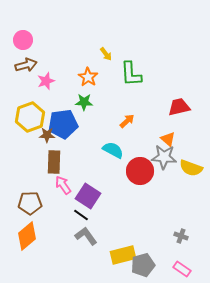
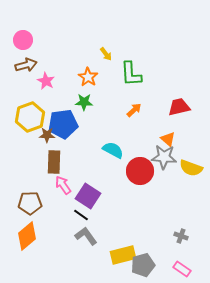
pink star: rotated 24 degrees counterclockwise
orange arrow: moved 7 px right, 11 px up
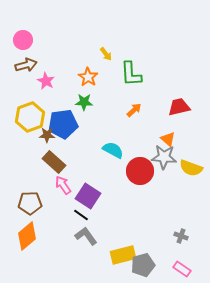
brown rectangle: rotated 50 degrees counterclockwise
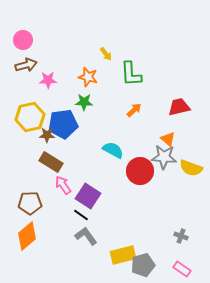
orange star: rotated 18 degrees counterclockwise
pink star: moved 2 px right, 1 px up; rotated 30 degrees counterclockwise
yellow hexagon: rotated 8 degrees clockwise
brown rectangle: moved 3 px left; rotated 10 degrees counterclockwise
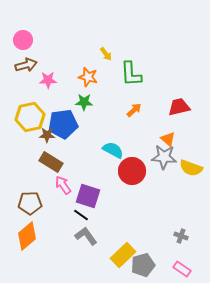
red circle: moved 8 px left
purple square: rotated 15 degrees counterclockwise
yellow rectangle: rotated 30 degrees counterclockwise
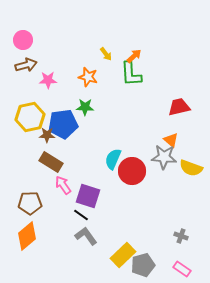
green star: moved 1 px right, 5 px down
orange arrow: moved 54 px up
orange triangle: moved 3 px right, 1 px down
cyan semicircle: moved 9 px down; rotated 95 degrees counterclockwise
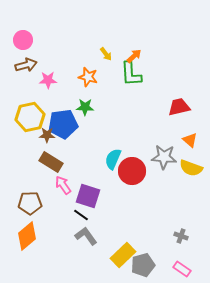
orange triangle: moved 19 px right
